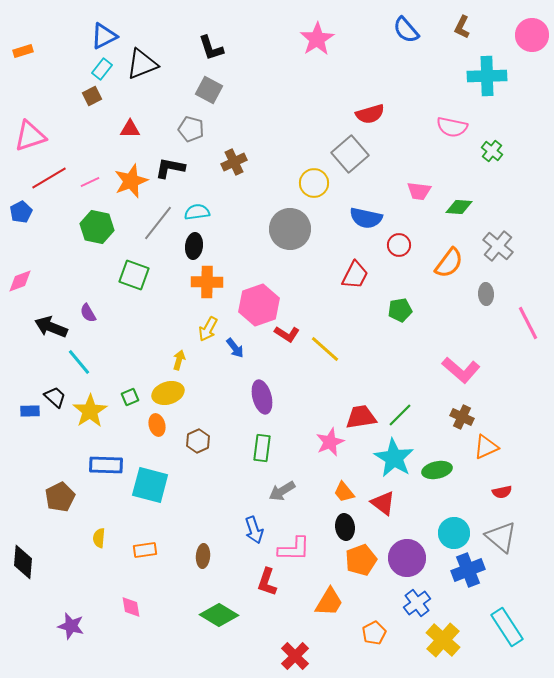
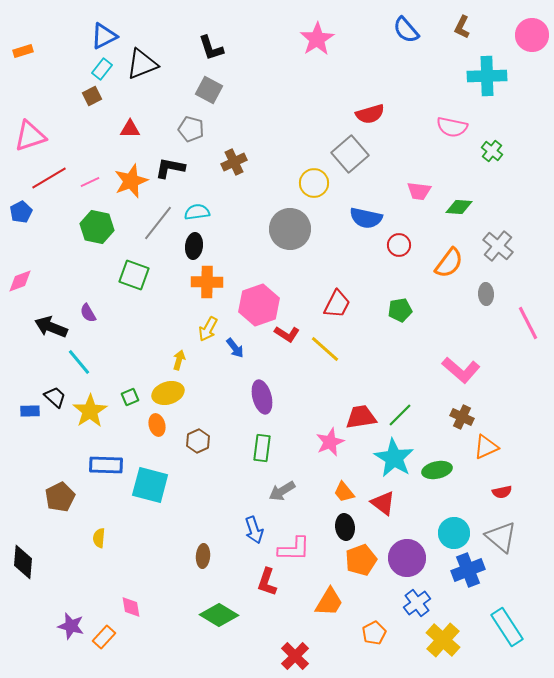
red trapezoid at (355, 275): moved 18 px left, 29 px down
orange rectangle at (145, 550): moved 41 px left, 87 px down; rotated 40 degrees counterclockwise
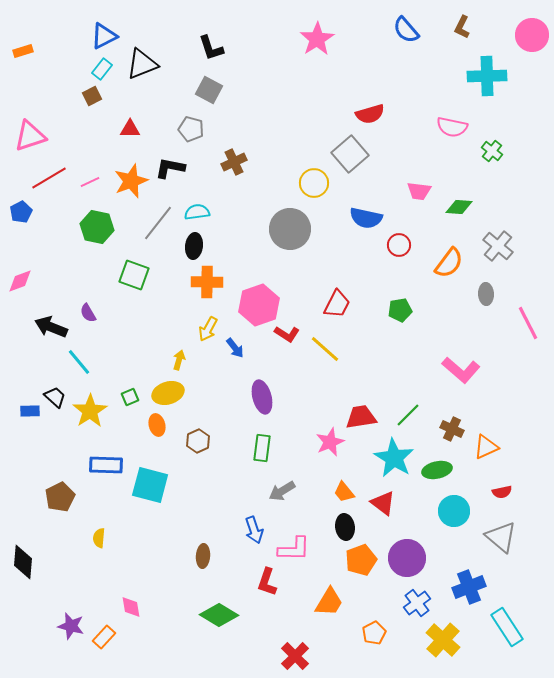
green line at (400, 415): moved 8 px right
brown cross at (462, 417): moved 10 px left, 12 px down
cyan circle at (454, 533): moved 22 px up
blue cross at (468, 570): moved 1 px right, 17 px down
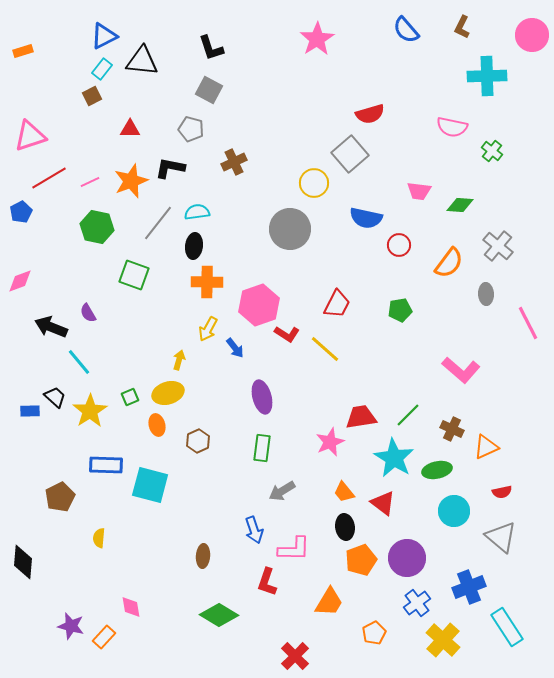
black triangle at (142, 64): moved 3 px up; rotated 28 degrees clockwise
green diamond at (459, 207): moved 1 px right, 2 px up
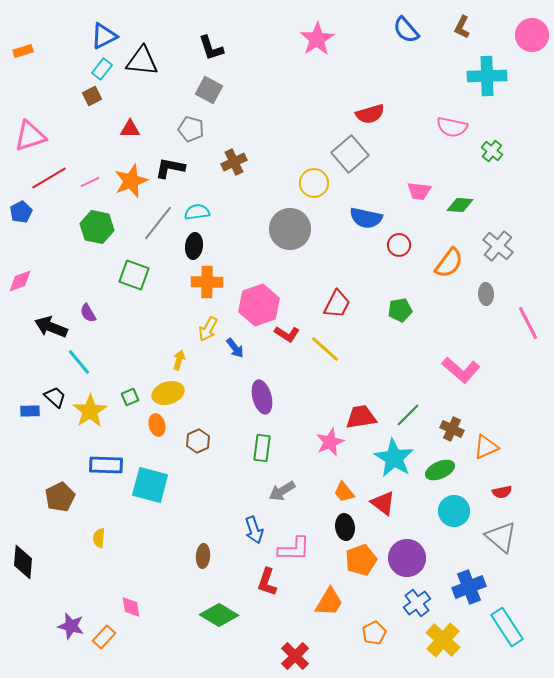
green ellipse at (437, 470): moved 3 px right; rotated 12 degrees counterclockwise
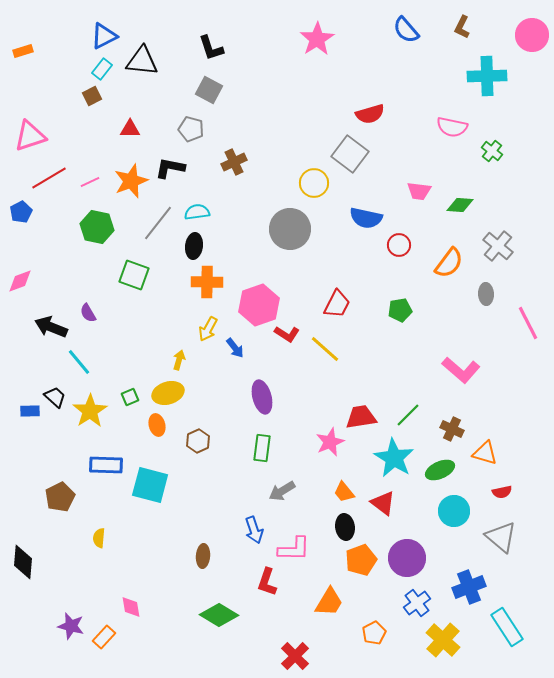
gray square at (350, 154): rotated 12 degrees counterclockwise
orange triangle at (486, 447): moved 1 px left, 6 px down; rotated 40 degrees clockwise
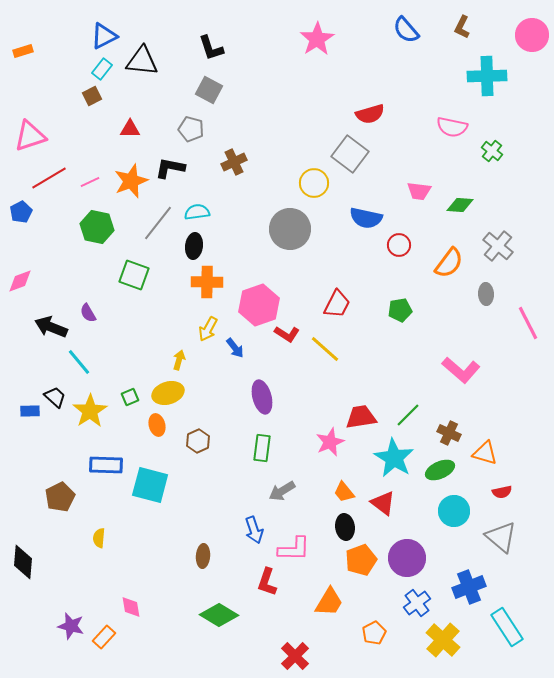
brown cross at (452, 429): moved 3 px left, 4 px down
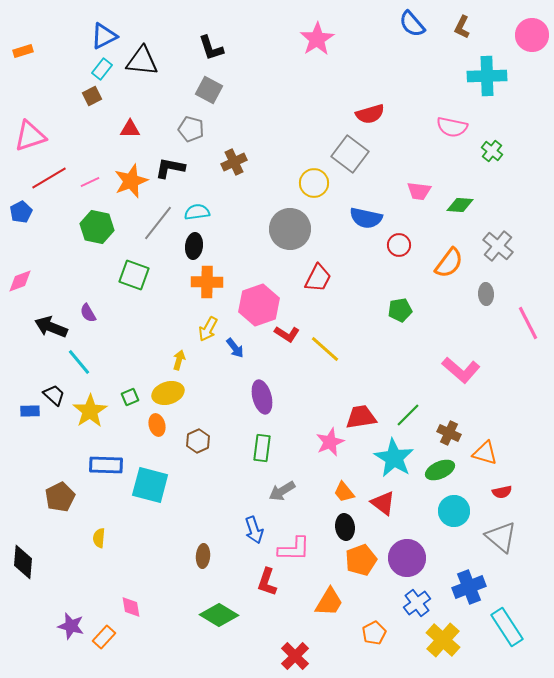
blue semicircle at (406, 30): moved 6 px right, 6 px up
red trapezoid at (337, 304): moved 19 px left, 26 px up
black trapezoid at (55, 397): moved 1 px left, 2 px up
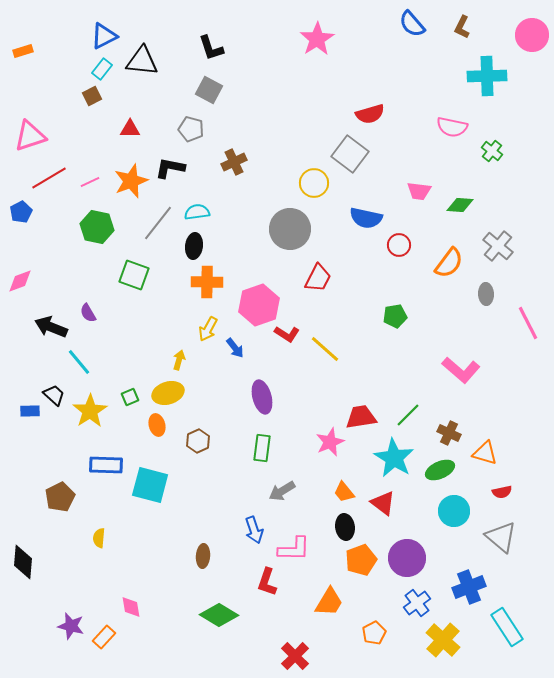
green pentagon at (400, 310): moved 5 px left, 6 px down
